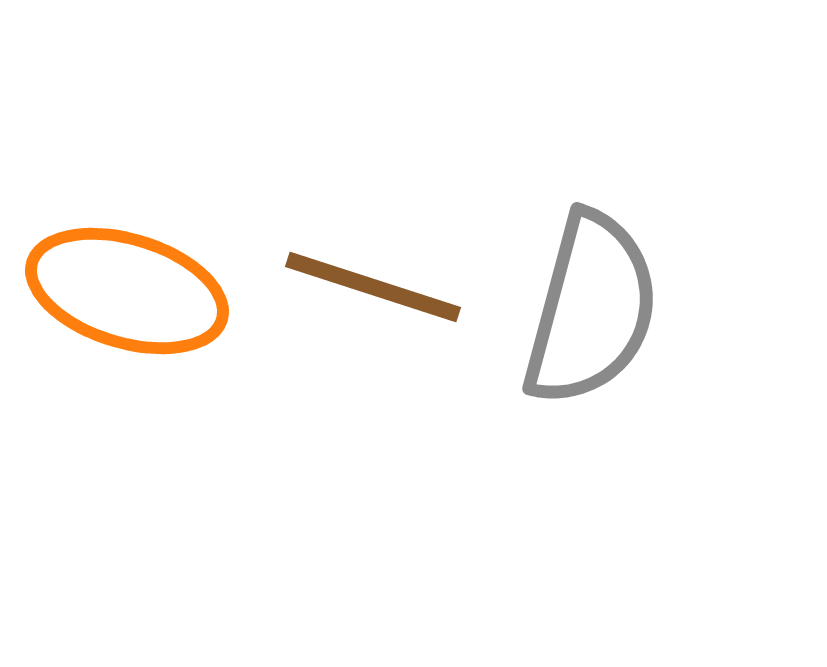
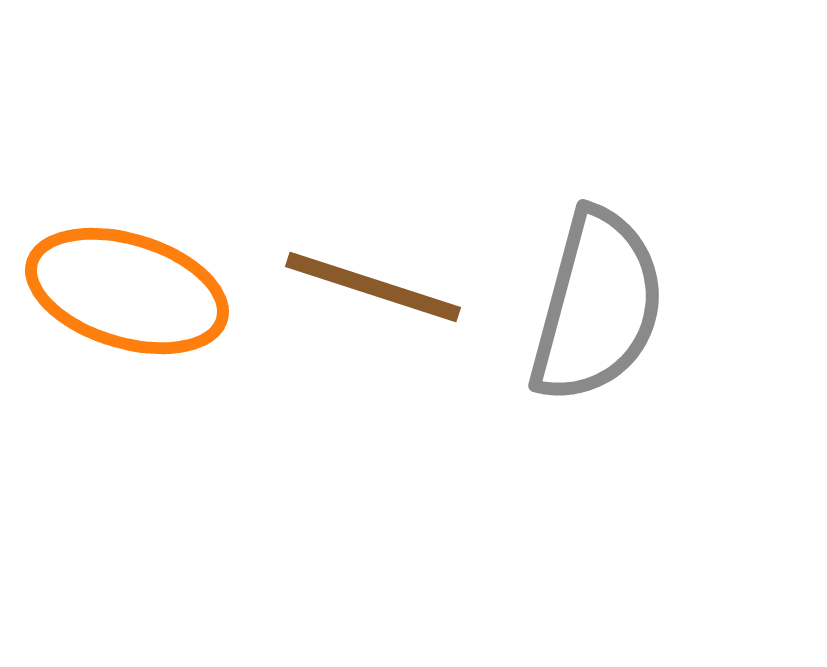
gray semicircle: moved 6 px right, 3 px up
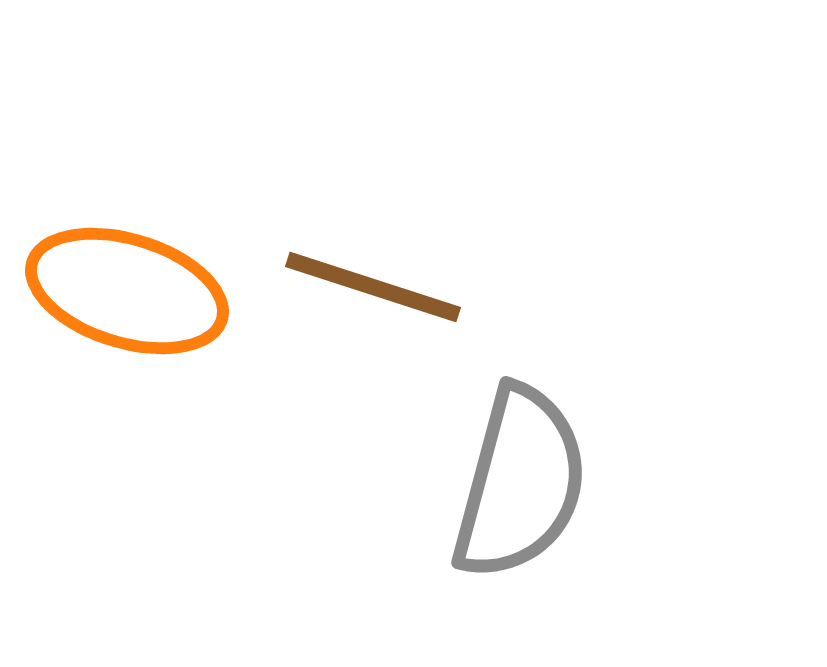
gray semicircle: moved 77 px left, 177 px down
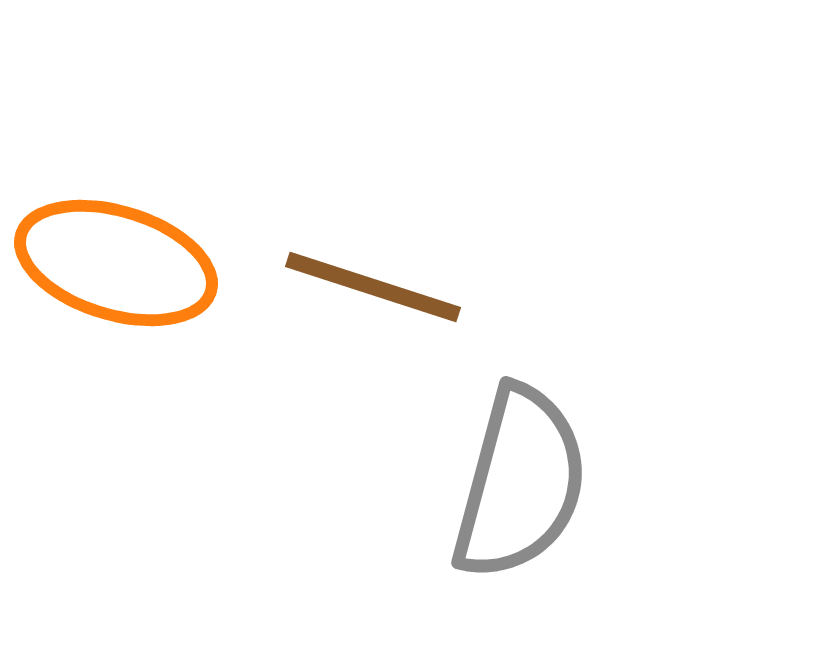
orange ellipse: moved 11 px left, 28 px up
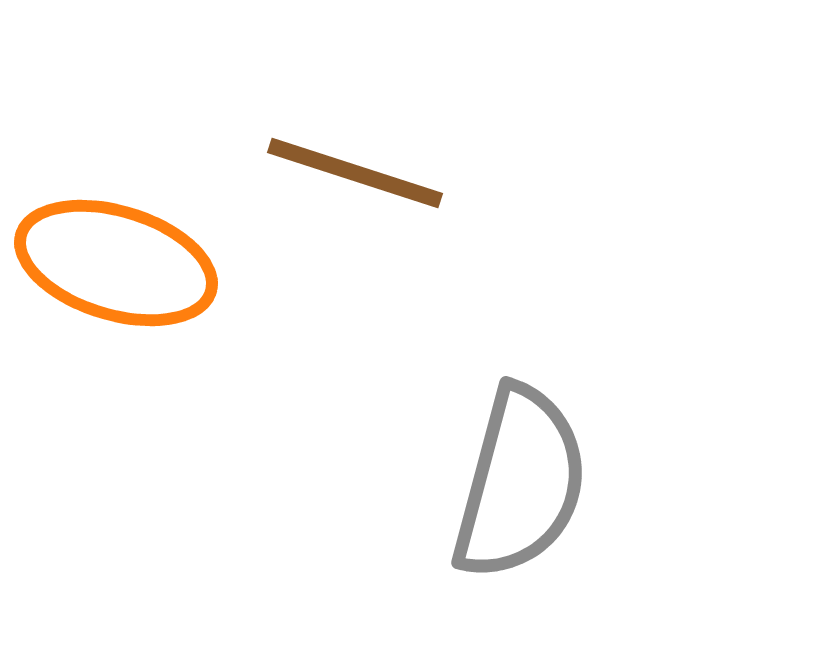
brown line: moved 18 px left, 114 px up
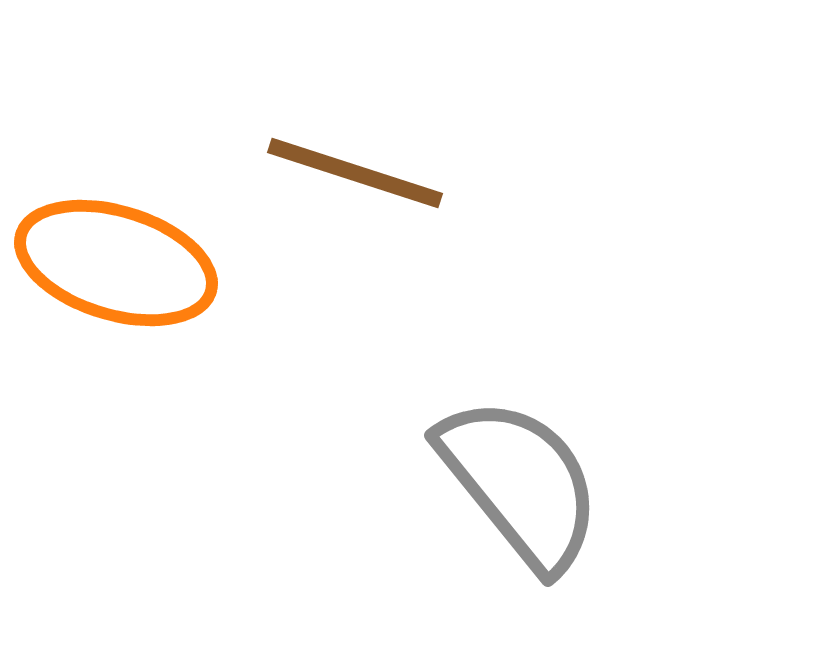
gray semicircle: rotated 54 degrees counterclockwise
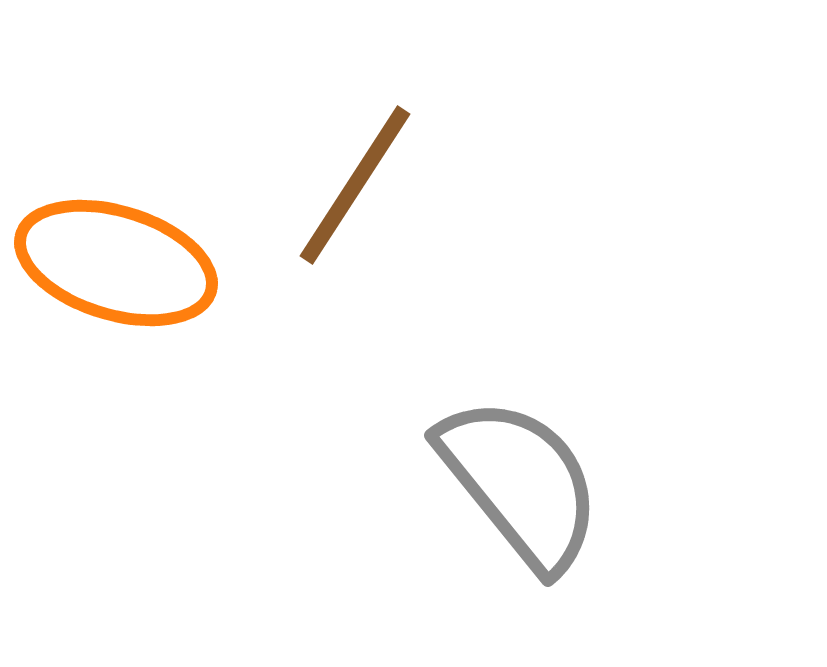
brown line: moved 12 px down; rotated 75 degrees counterclockwise
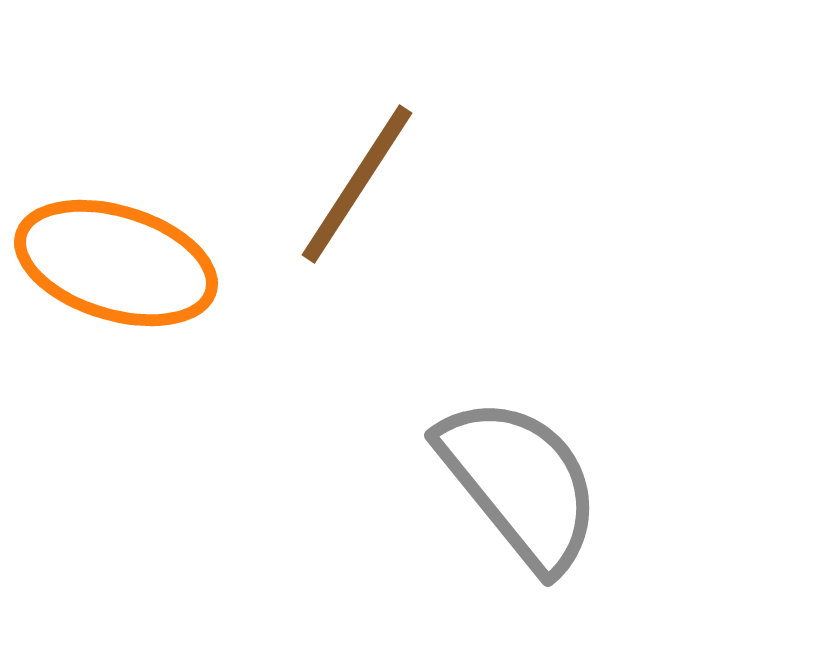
brown line: moved 2 px right, 1 px up
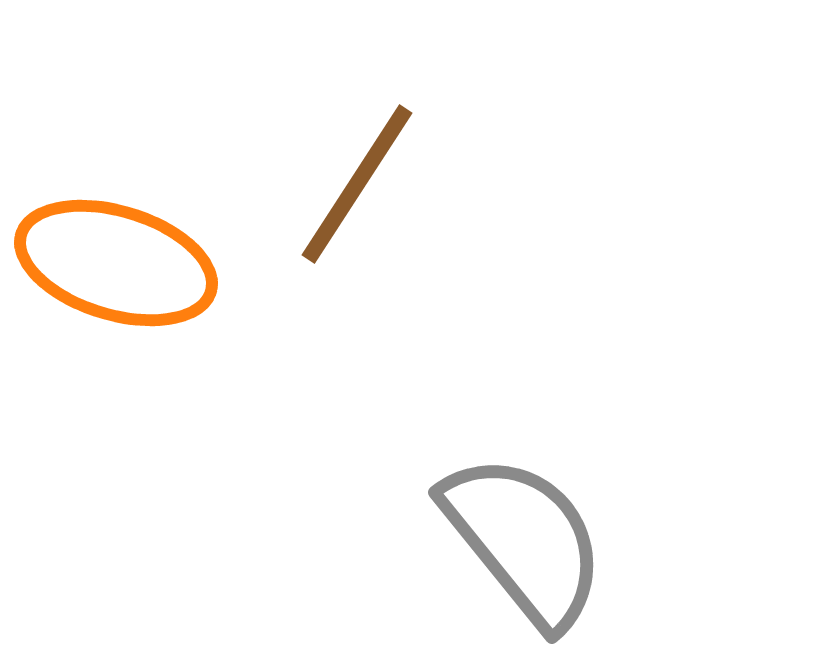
gray semicircle: moved 4 px right, 57 px down
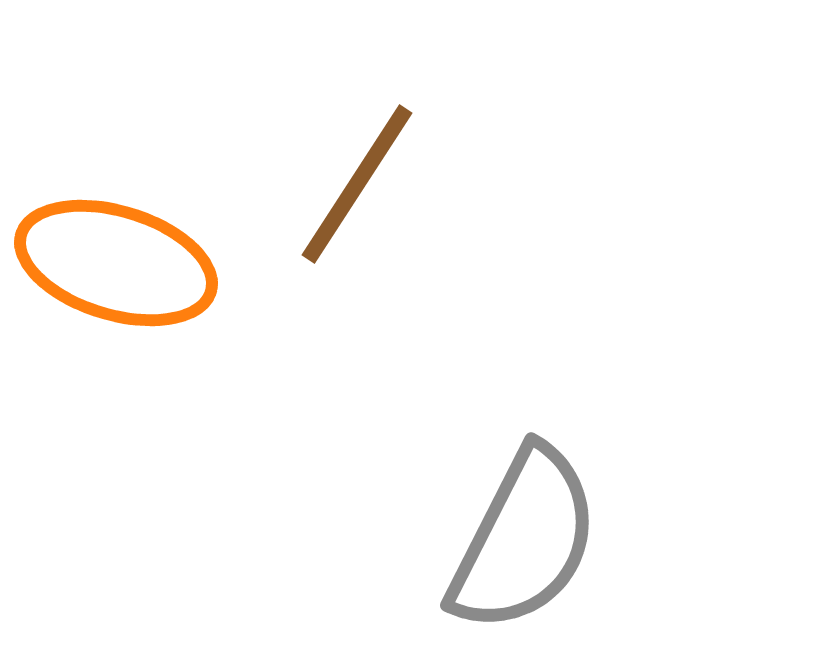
gray semicircle: rotated 66 degrees clockwise
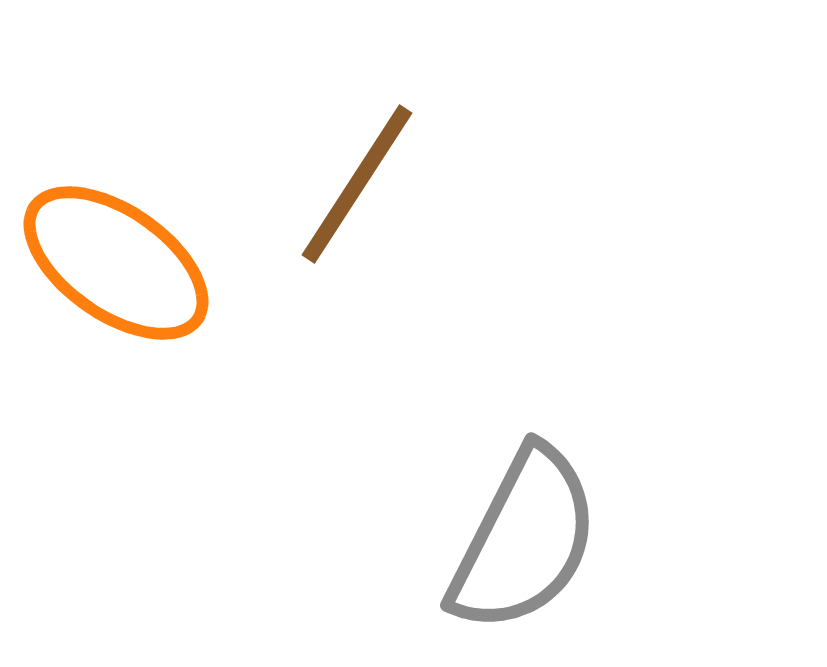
orange ellipse: rotated 18 degrees clockwise
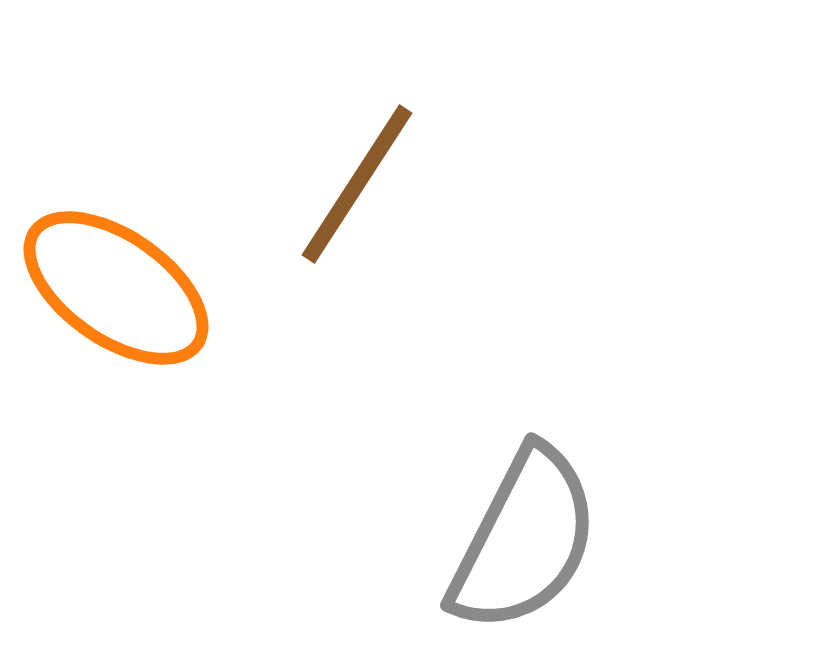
orange ellipse: moved 25 px down
